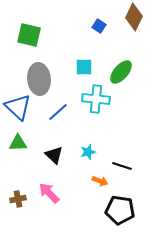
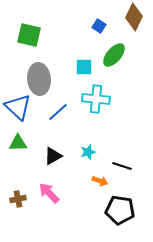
green ellipse: moved 7 px left, 17 px up
black triangle: moved 1 px left, 1 px down; rotated 48 degrees clockwise
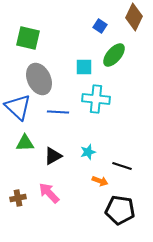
blue square: moved 1 px right
green square: moved 1 px left, 3 px down
gray ellipse: rotated 20 degrees counterclockwise
blue line: rotated 45 degrees clockwise
green triangle: moved 7 px right
brown cross: moved 1 px up
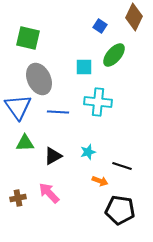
cyan cross: moved 2 px right, 3 px down
blue triangle: rotated 12 degrees clockwise
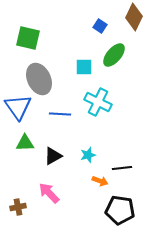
cyan cross: rotated 20 degrees clockwise
blue line: moved 2 px right, 2 px down
cyan star: moved 3 px down
black line: moved 2 px down; rotated 24 degrees counterclockwise
brown cross: moved 9 px down
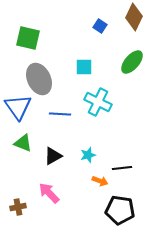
green ellipse: moved 18 px right, 7 px down
green triangle: moved 2 px left; rotated 24 degrees clockwise
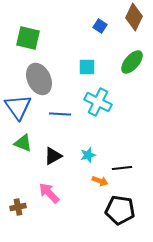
cyan square: moved 3 px right
